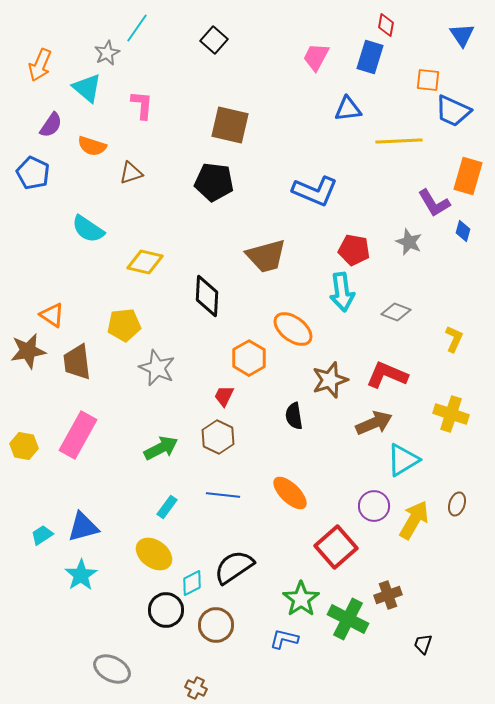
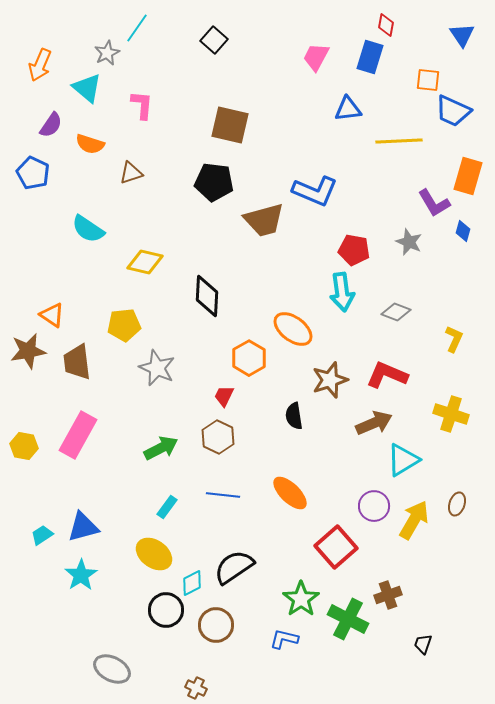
orange semicircle at (92, 146): moved 2 px left, 2 px up
brown trapezoid at (266, 256): moved 2 px left, 36 px up
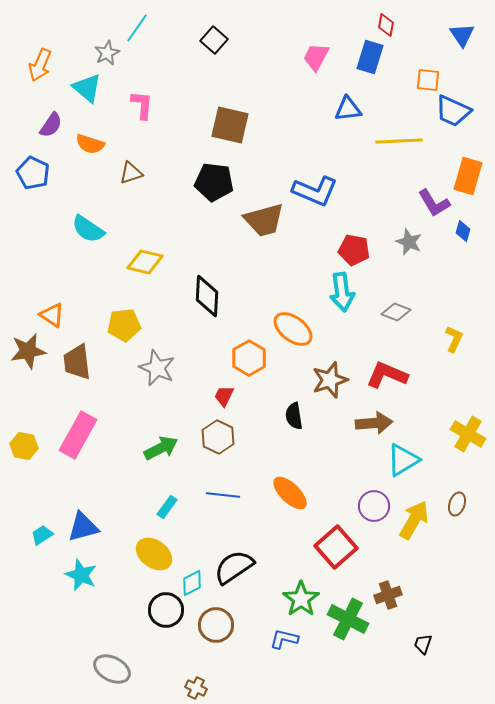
yellow cross at (451, 414): moved 17 px right, 20 px down; rotated 12 degrees clockwise
brown arrow at (374, 423): rotated 18 degrees clockwise
cyan star at (81, 575): rotated 16 degrees counterclockwise
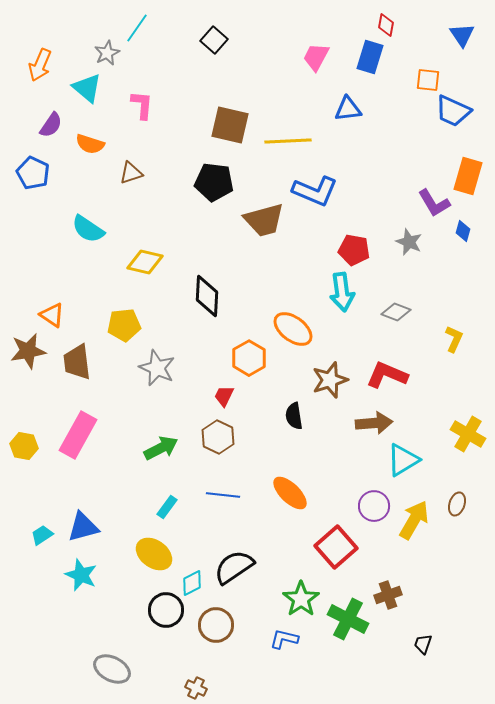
yellow line at (399, 141): moved 111 px left
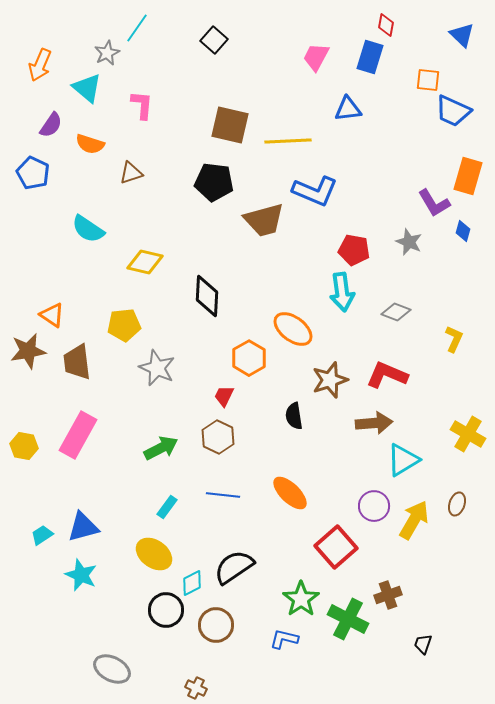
blue triangle at (462, 35): rotated 12 degrees counterclockwise
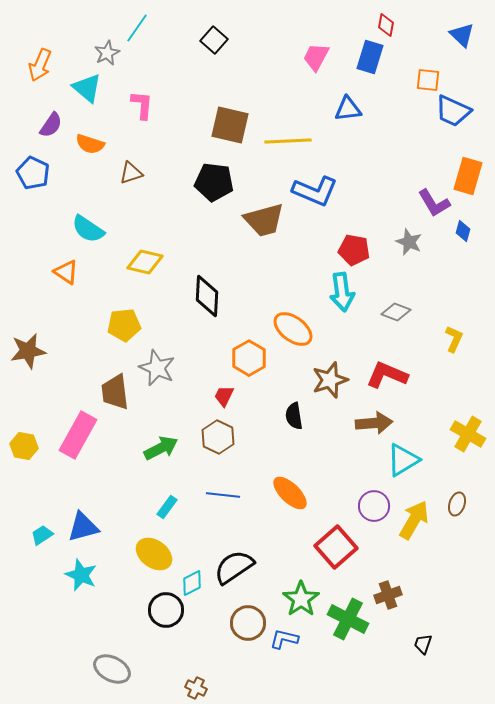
orange triangle at (52, 315): moved 14 px right, 43 px up
brown trapezoid at (77, 362): moved 38 px right, 30 px down
brown circle at (216, 625): moved 32 px right, 2 px up
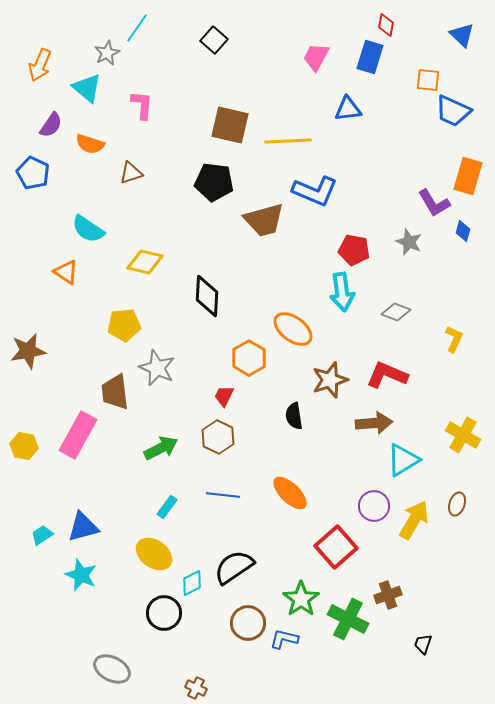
yellow cross at (468, 434): moved 5 px left, 1 px down
black circle at (166, 610): moved 2 px left, 3 px down
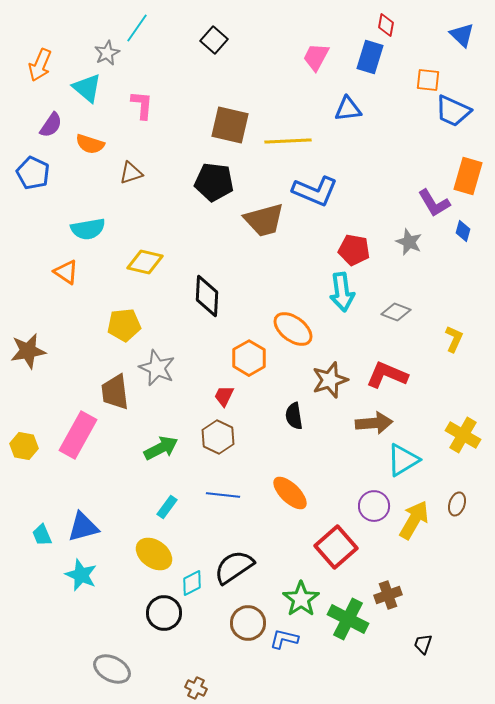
cyan semicircle at (88, 229): rotated 44 degrees counterclockwise
cyan trapezoid at (42, 535): rotated 80 degrees counterclockwise
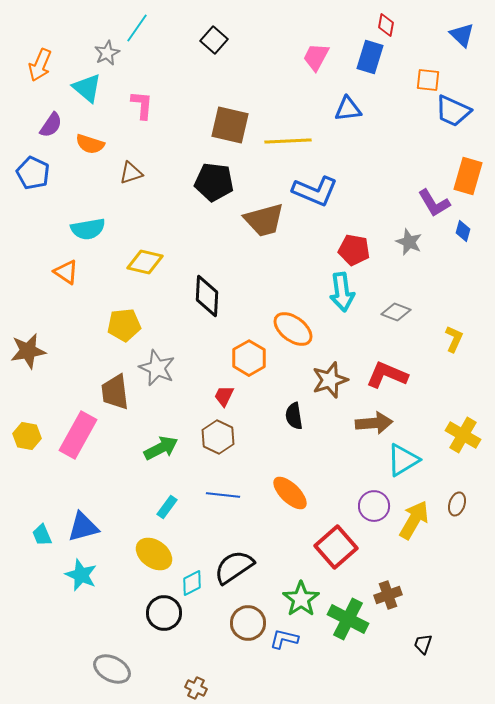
yellow hexagon at (24, 446): moved 3 px right, 10 px up
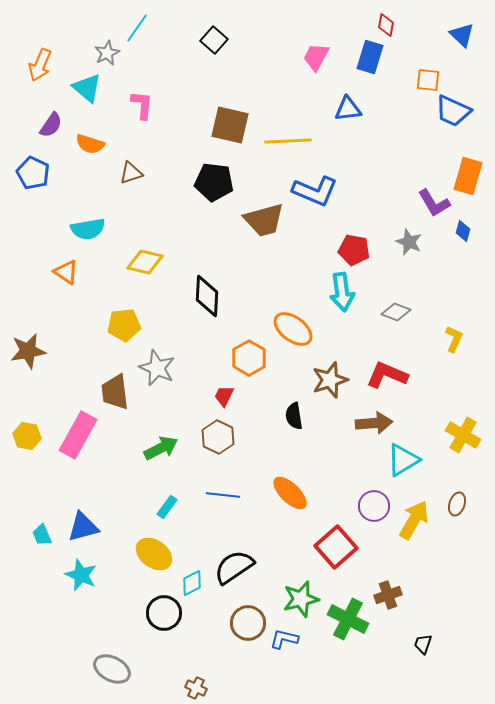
green star at (301, 599): rotated 21 degrees clockwise
